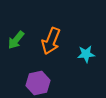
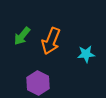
green arrow: moved 6 px right, 4 px up
purple hexagon: rotated 20 degrees counterclockwise
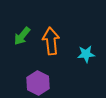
orange arrow: rotated 152 degrees clockwise
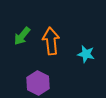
cyan star: rotated 18 degrees clockwise
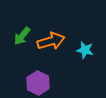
orange arrow: rotated 80 degrees clockwise
cyan star: moved 1 px left, 4 px up
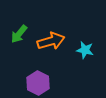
green arrow: moved 3 px left, 2 px up
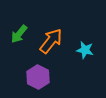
orange arrow: rotated 36 degrees counterclockwise
purple hexagon: moved 6 px up
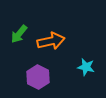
orange arrow: rotated 40 degrees clockwise
cyan star: moved 1 px right, 17 px down
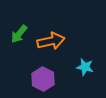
cyan star: moved 1 px left
purple hexagon: moved 5 px right, 2 px down
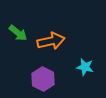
green arrow: moved 1 px left, 1 px up; rotated 90 degrees counterclockwise
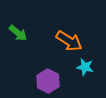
orange arrow: moved 18 px right; rotated 44 degrees clockwise
purple hexagon: moved 5 px right, 2 px down
